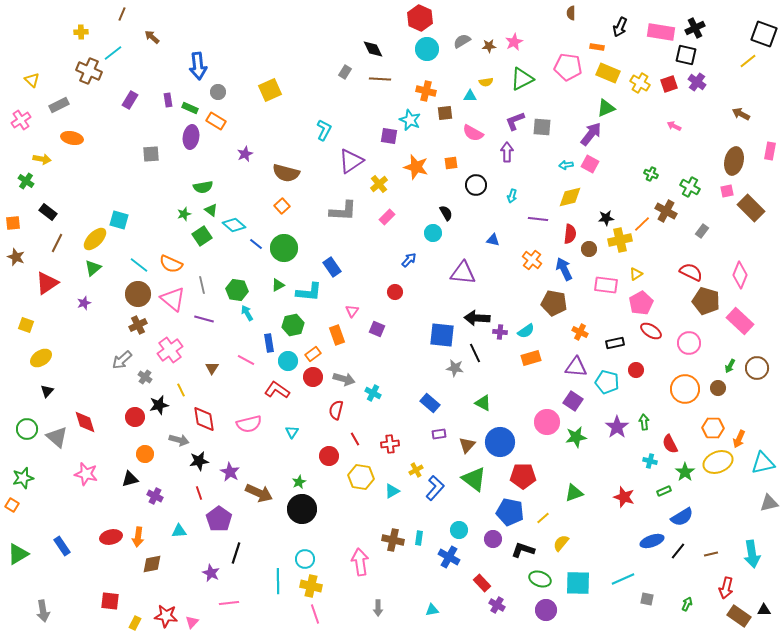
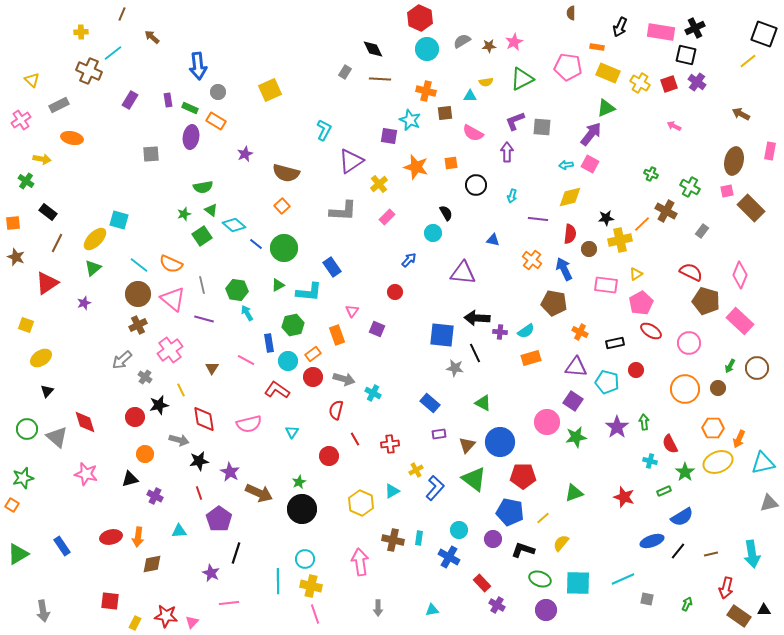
yellow hexagon at (361, 477): moved 26 px down; rotated 15 degrees clockwise
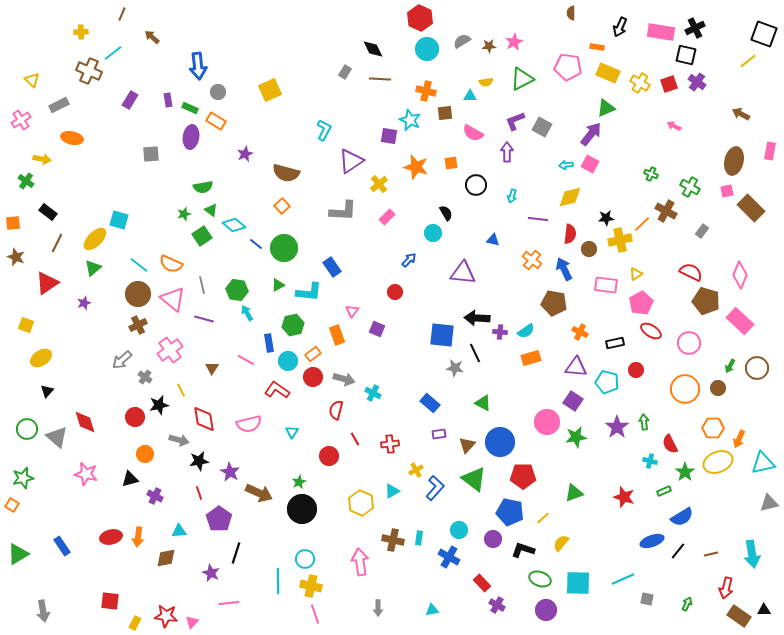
gray square at (542, 127): rotated 24 degrees clockwise
brown diamond at (152, 564): moved 14 px right, 6 px up
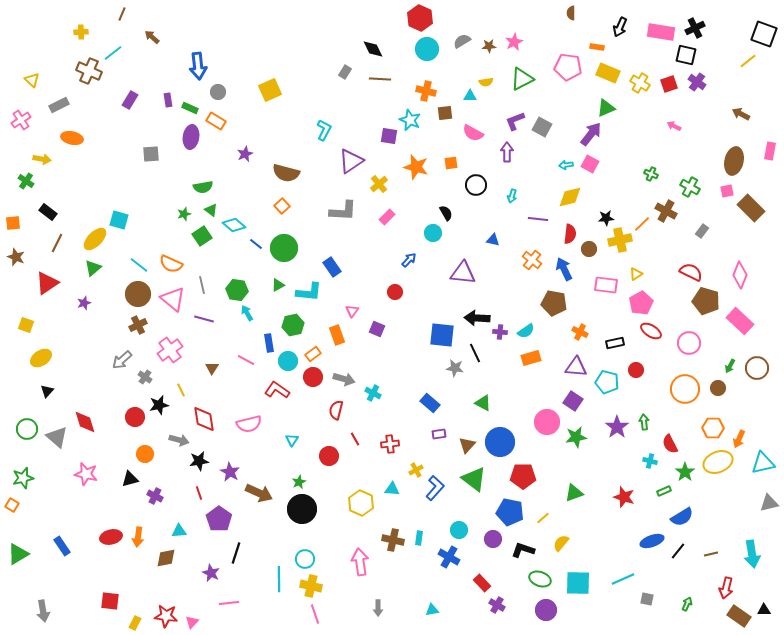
cyan triangle at (292, 432): moved 8 px down
cyan triangle at (392, 491): moved 2 px up; rotated 35 degrees clockwise
cyan line at (278, 581): moved 1 px right, 2 px up
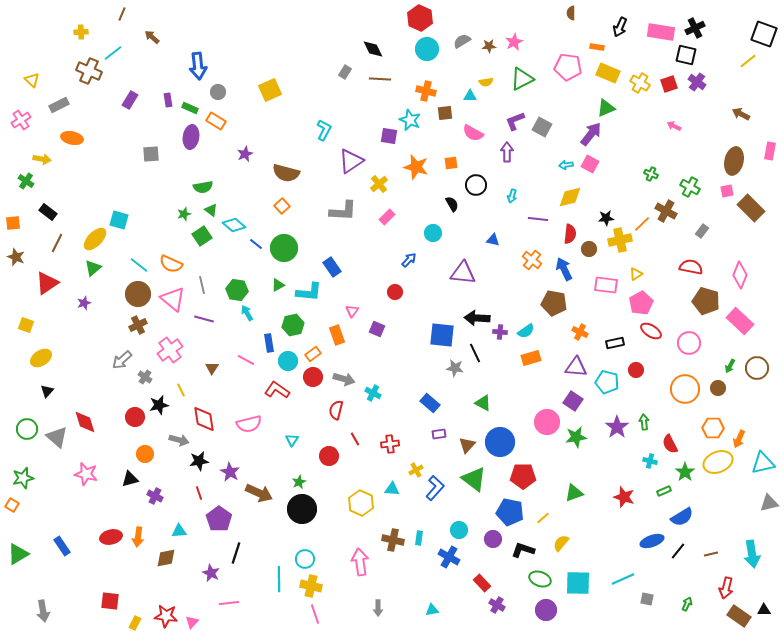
black semicircle at (446, 213): moved 6 px right, 9 px up
red semicircle at (691, 272): moved 5 px up; rotated 15 degrees counterclockwise
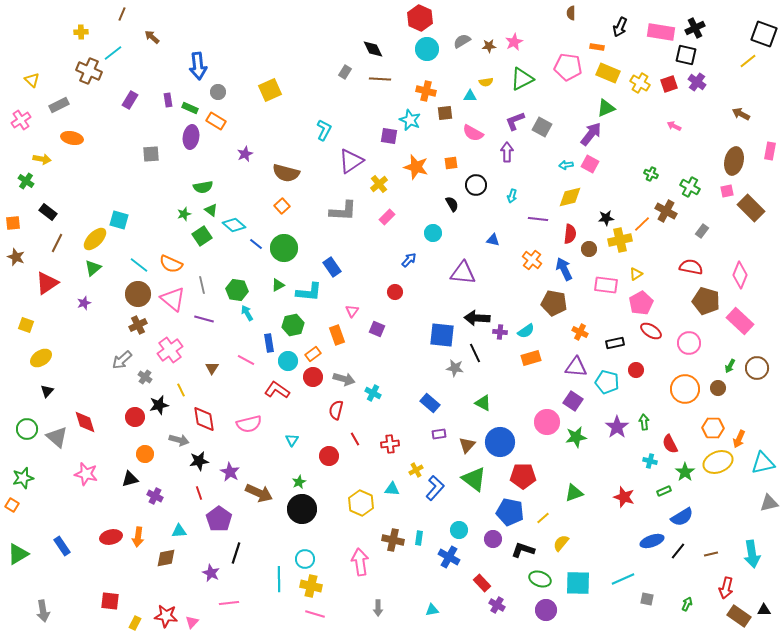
pink line at (315, 614): rotated 54 degrees counterclockwise
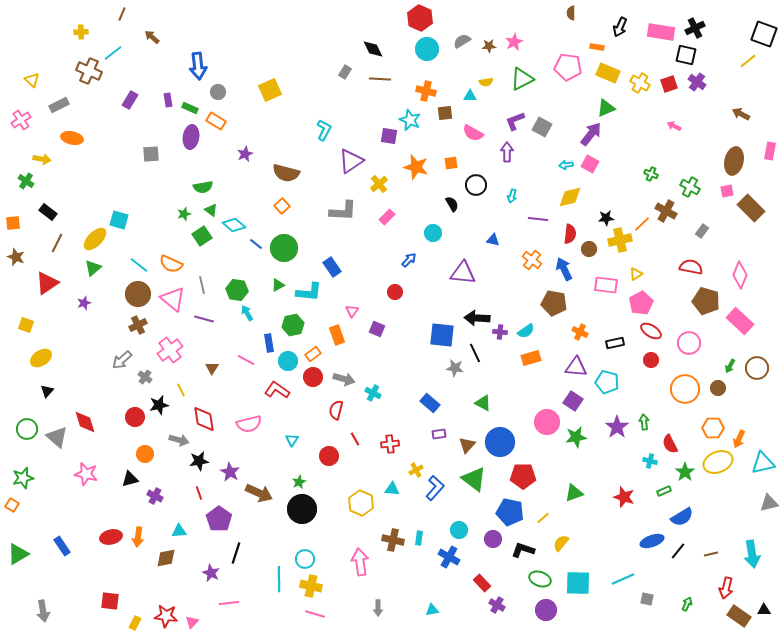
red circle at (636, 370): moved 15 px right, 10 px up
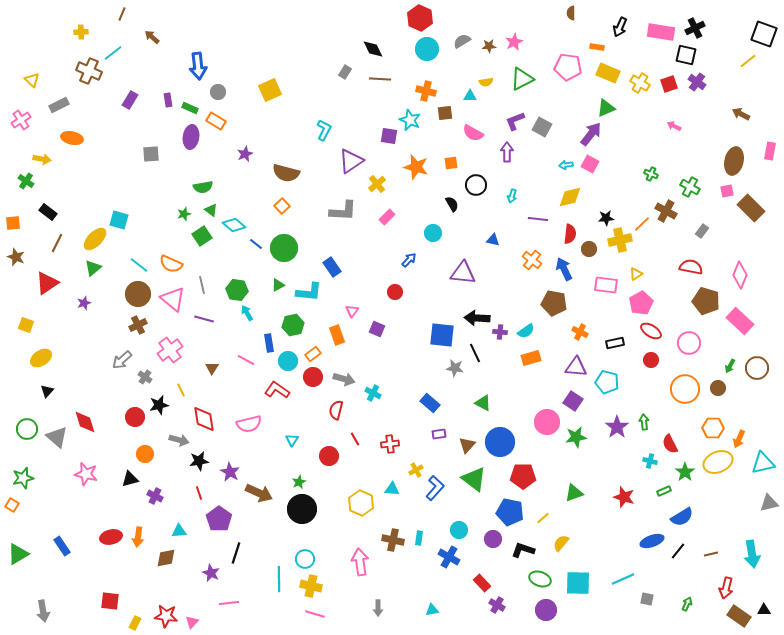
yellow cross at (379, 184): moved 2 px left
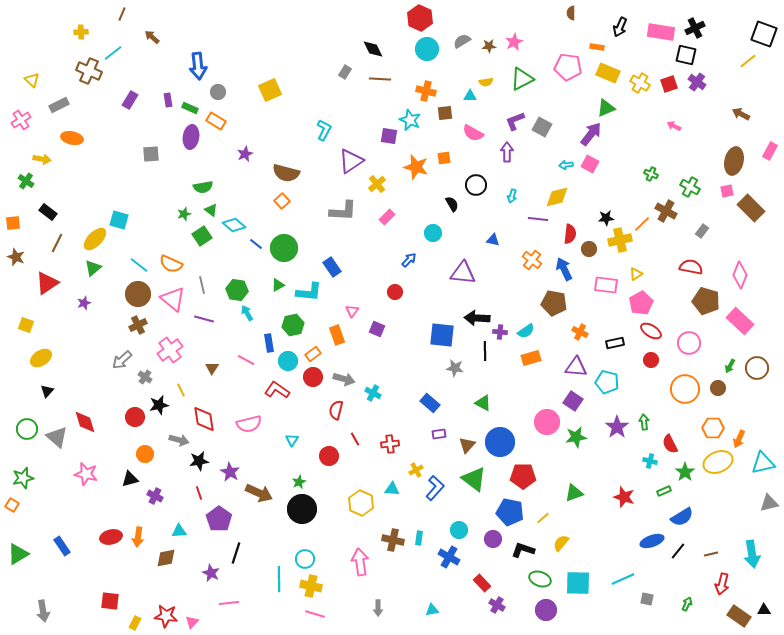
pink rectangle at (770, 151): rotated 18 degrees clockwise
orange square at (451, 163): moved 7 px left, 5 px up
yellow diamond at (570, 197): moved 13 px left
orange square at (282, 206): moved 5 px up
black line at (475, 353): moved 10 px right, 2 px up; rotated 24 degrees clockwise
red arrow at (726, 588): moved 4 px left, 4 px up
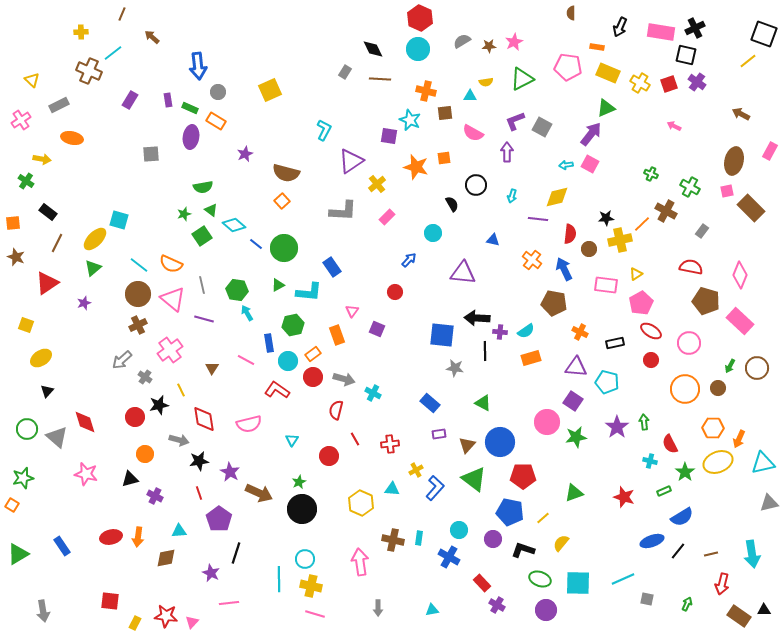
cyan circle at (427, 49): moved 9 px left
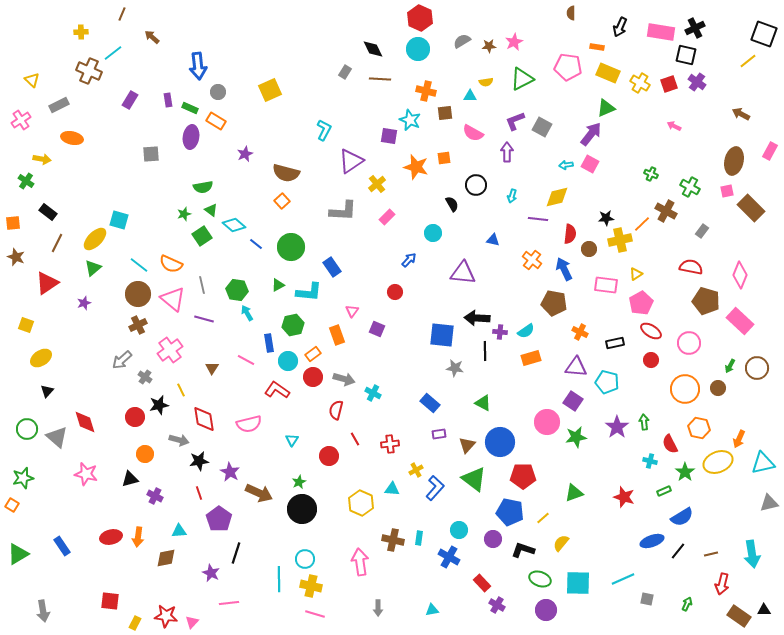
green circle at (284, 248): moved 7 px right, 1 px up
orange hexagon at (713, 428): moved 14 px left; rotated 10 degrees clockwise
